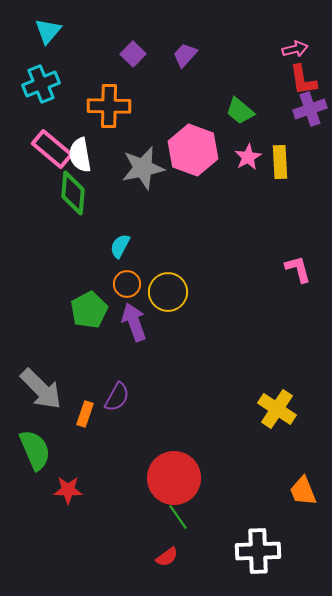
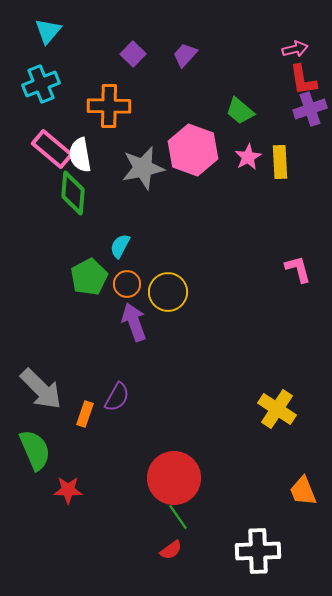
green pentagon: moved 33 px up
red semicircle: moved 4 px right, 7 px up
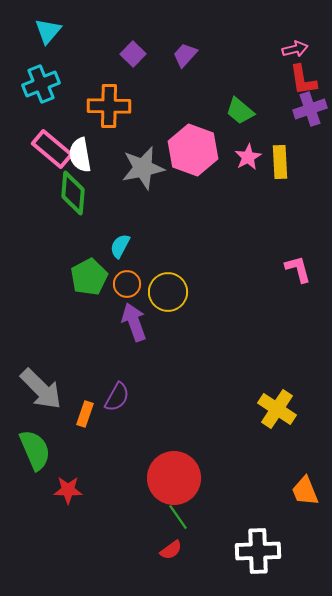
orange trapezoid: moved 2 px right
